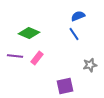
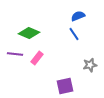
purple line: moved 2 px up
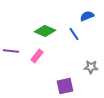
blue semicircle: moved 9 px right
green diamond: moved 16 px right, 2 px up
purple line: moved 4 px left, 3 px up
pink rectangle: moved 2 px up
gray star: moved 1 px right, 2 px down; rotated 16 degrees clockwise
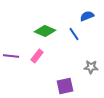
purple line: moved 5 px down
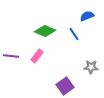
purple square: rotated 24 degrees counterclockwise
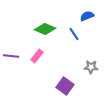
green diamond: moved 2 px up
purple square: rotated 18 degrees counterclockwise
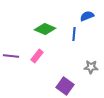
blue line: rotated 40 degrees clockwise
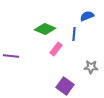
pink rectangle: moved 19 px right, 7 px up
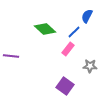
blue semicircle: rotated 40 degrees counterclockwise
green diamond: rotated 20 degrees clockwise
blue line: moved 2 px up; rotated 40 degrees clockwise
pink rectangle: moved 12 px right
gray star: moved 1 px left, 1 px up
